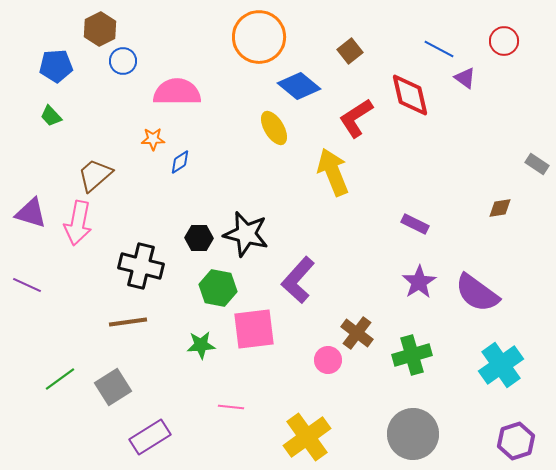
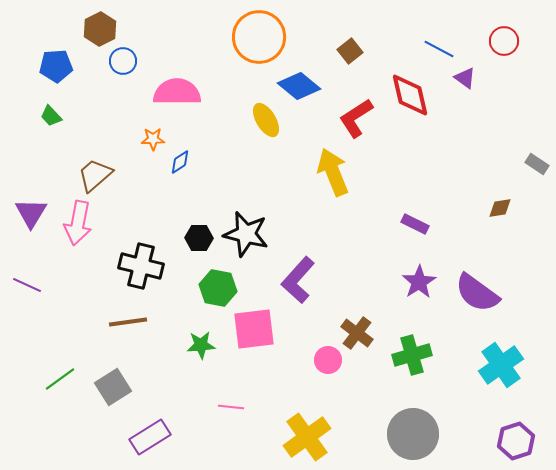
yellow ellipse at (274, 128): moved 8 px left, 8 px up
purple triangle at (31, 213): rotated 44 degrees clockwise
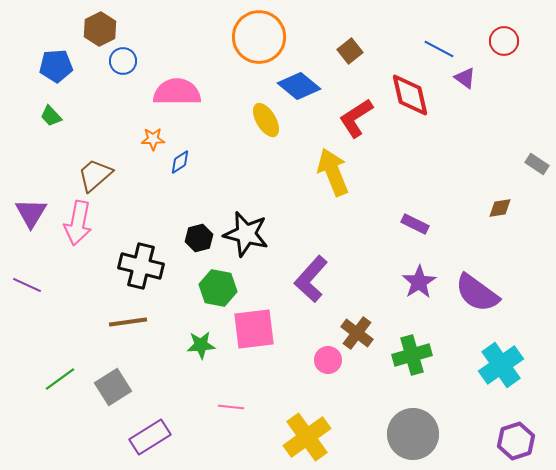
black hexagon at (199, 238): rotated 16 degrees counterclockwise
purple L-shape at (298, 280): moved 13 px right, 1 px up
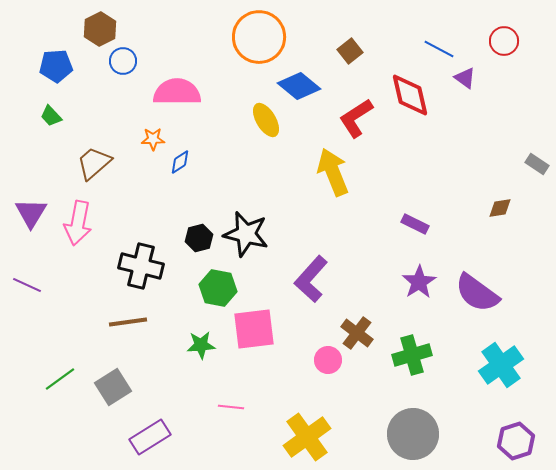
brown trapezoid at (95, 175): moved 1 px left, 12 px up
